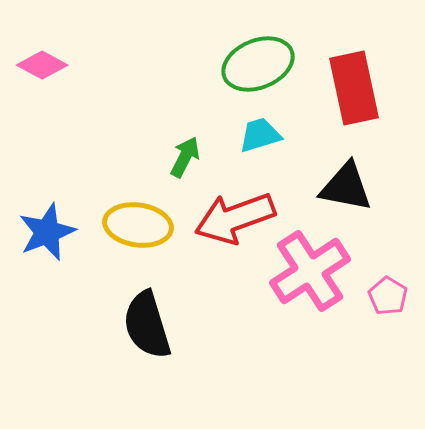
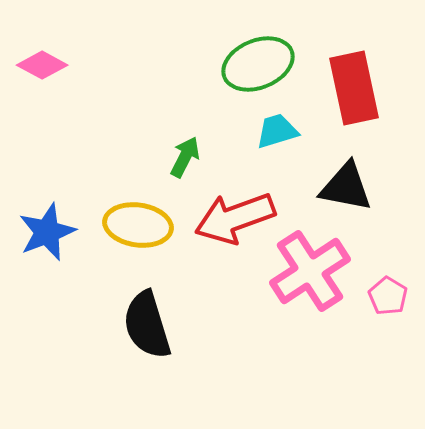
cyan trapezoid: moved 17 px right, 4 px up
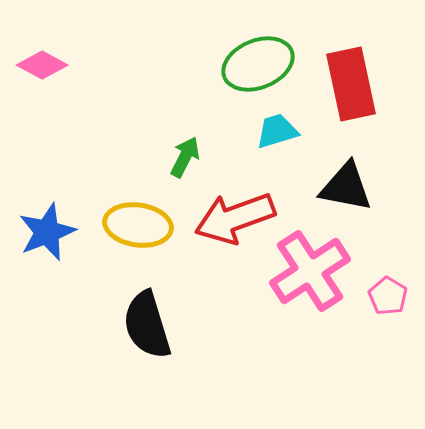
red rectangle: moved 3 px left, 4 px up
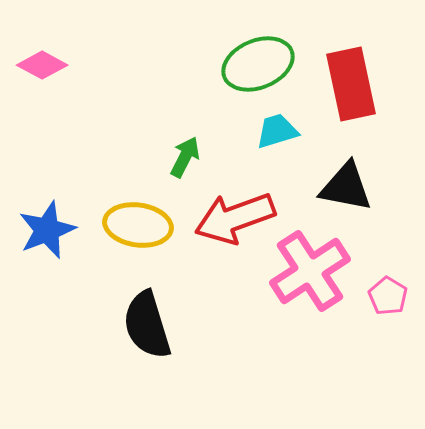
blue star: moved 2 px up
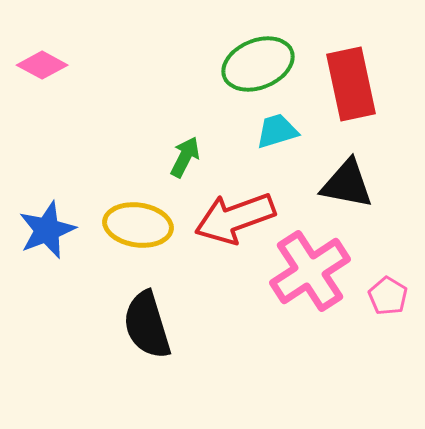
black triangle: moved 1 px right, 3 px up
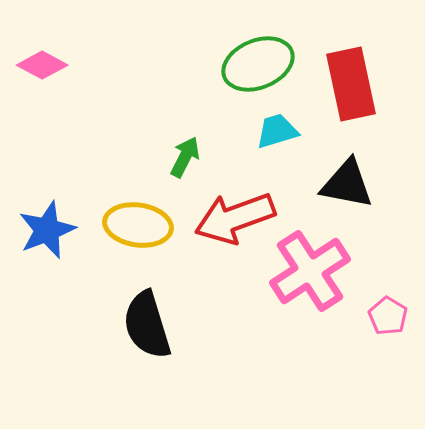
pink pentagon: moved 20 px down
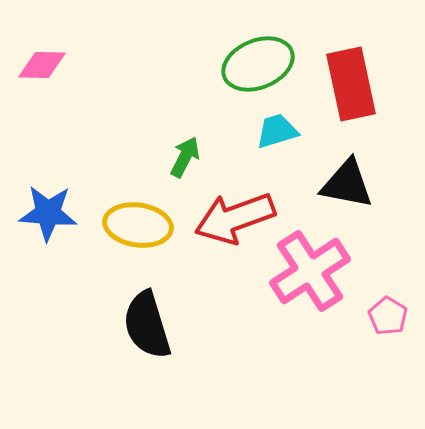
pink diamond: rotated 27 degrees counterclockwise
blue star: moved 1 px right, 17 px up; rotated 26 degrees clockwise
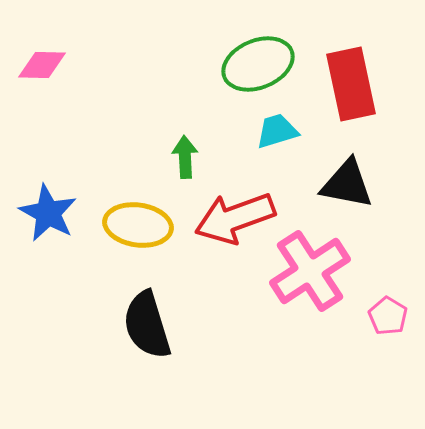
green arrow: rotated 30 degrees counterclockwise
blue star: rotated 24 degrees clockwise
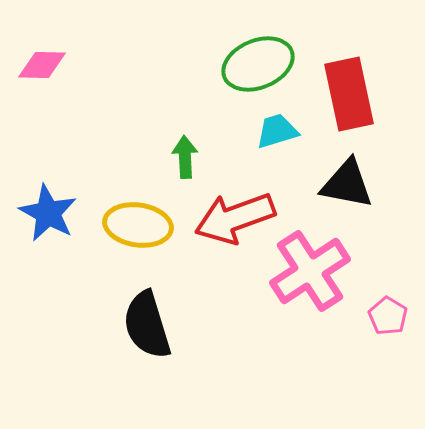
red rectangle: moved 2 px left, 10 px down
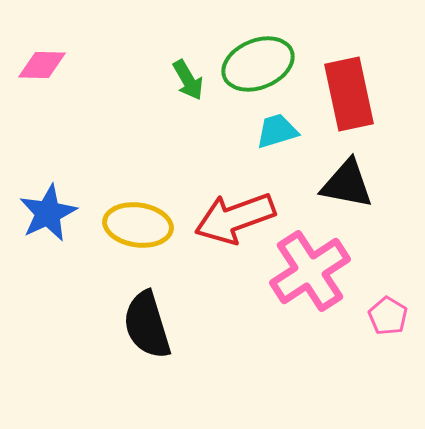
green arrow: moved 3 px right, 77 px up; rotated 153 degrees clockwise
blue star: rotated 18 degrees clockwise
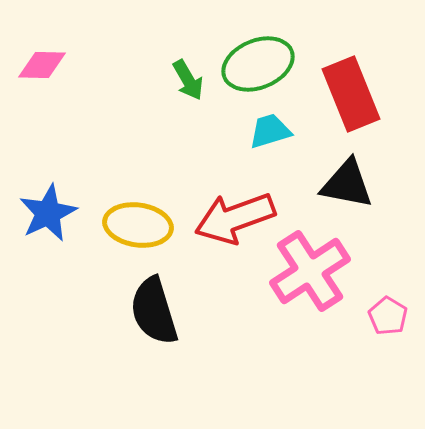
red rectangle: moved 2 px right; rotated 10 degrees counterclockwise
cyan trapezoid: moved 7 px left
black semicircle: moved 7 px right, 14 px up
